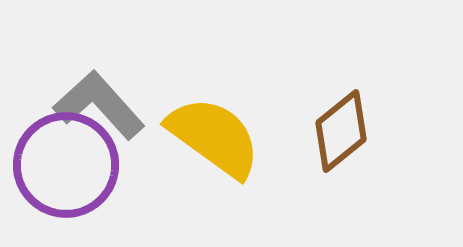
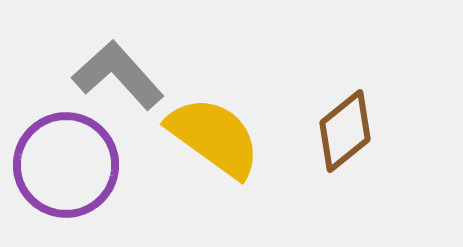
gray L-shape: moved 19 px right, 30 px up
brown diamond: moved 4 px right
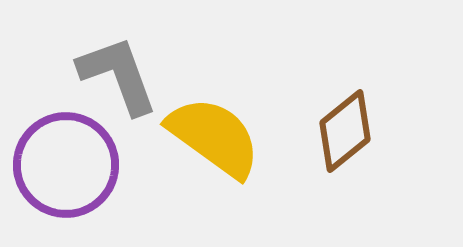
gray L-shape: rotated 22 degrees clockwise
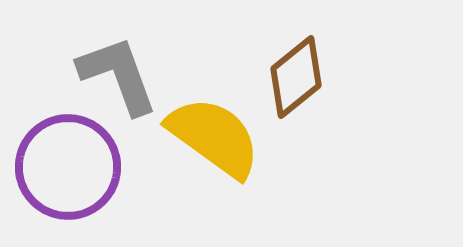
brown diamond: moved 49 px left, 54 px up
purple circle: moved 2 px right, 2 px down
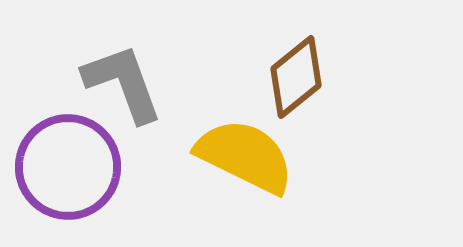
gray L-shape: moved 5 px right, 8 px down
yellow semicircle: moved 31 px right, 19 px down; rotated 10 degrees counterclockwise
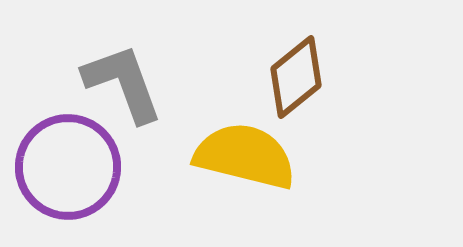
yellow semicircle: rotated 12 degrees counterclockwise
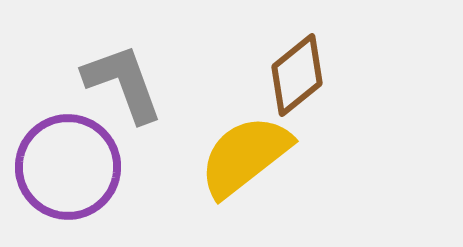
brown diamond: moved 1 px right, 2 px up
yellow semicircle: rotated 52 degrees counterclockwise
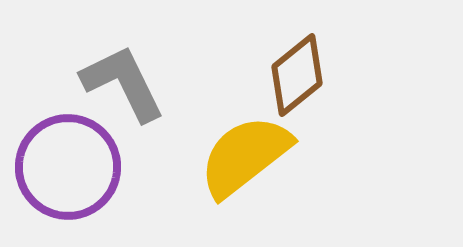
gray L-shape: rotated 6 degrees counterclockwise
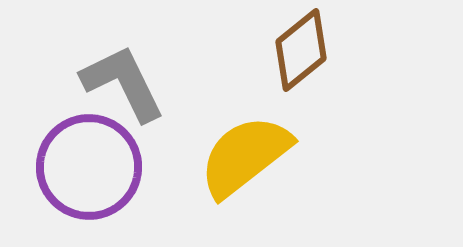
brown diamond: moved 4 px right, 25 px up
purple circle: moved 21 px right
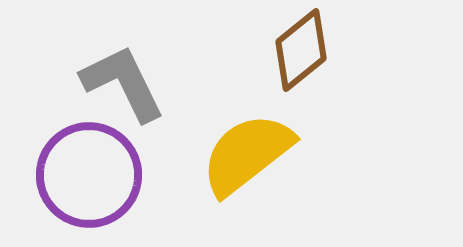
yellow semicircle: moved 2 px right, 2 px up
purple circle: moved 8 px down
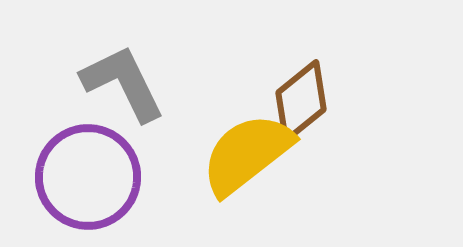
brown diamond: moved 51 px down
purple circle: moved 1 px left, 2 px down
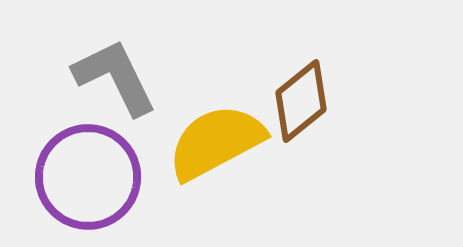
gray L-shape: moved 8 px left, 6 px up
yellow semicircle: moved 31 px left, 12 px up; rotated 10 degrees clockwise
